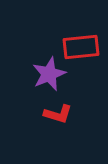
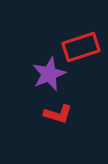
red rectangle: rotated 12 degrees counterclockwise
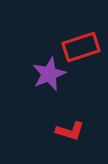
red L-shape: moved 12 px right, 17 px down
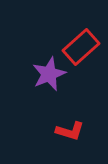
red rectangle: rotated 24 degrees counterclockwise
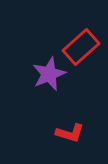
red L-shape: moved 2 px down
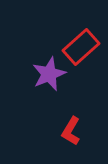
red L-shape: moved 1 px right, 2 px up; rotated 104 degrees clockwise
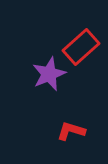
red L-shape: rotated 76 degrees clockwise
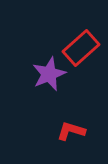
red rectangle: moved 1 px down
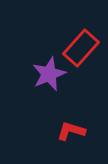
red rectangle: rotated 6 degrees counterclockwise
